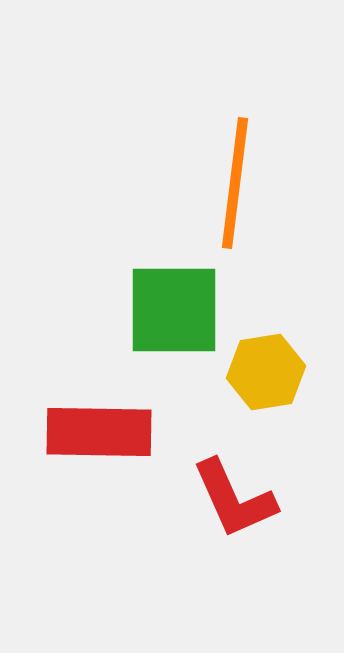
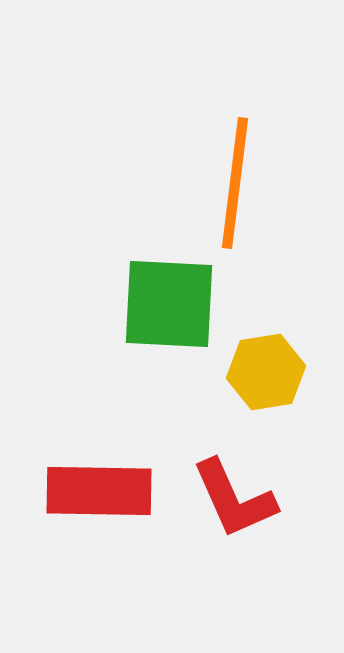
green square: moved 5 px left, 6 px up; rotated 3 degrees clockwise
red rectangle: moved 59 px down
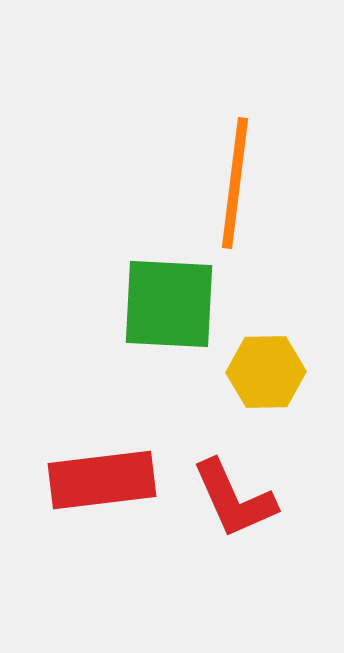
yellow hexagon: rotated 8 degrees clockwise
red rectangle: moved 3 px right, 11 px up; rotated 8 degrees counterclockwise
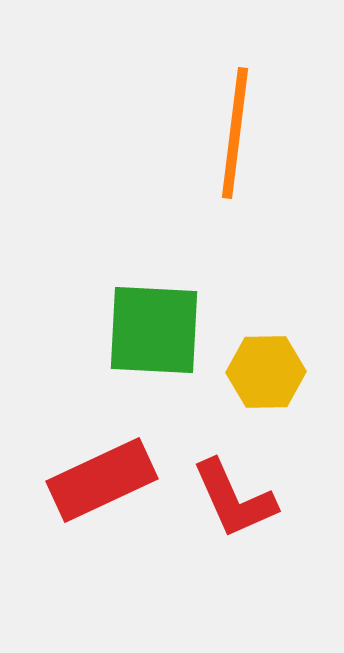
orange line: moved 50 px up
green square: moved 15 px left, 26 px down
red rectangle: rotated 18 degrees counterclockwise
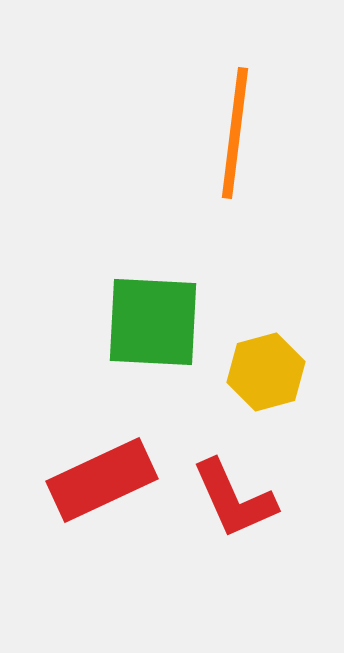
green square: moved 1 px left, 8 px up
yellow hexagon: rotated 14 degrees counterclockwise
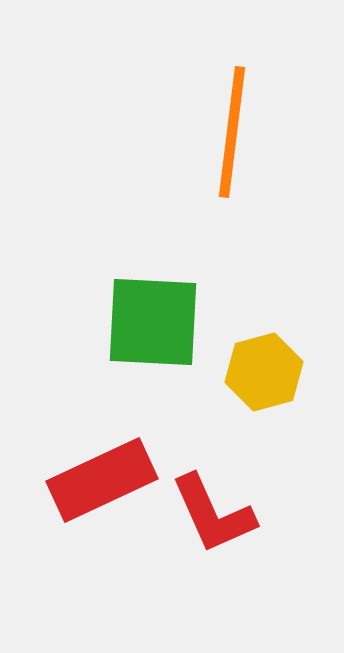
orange line: moved 3 px left, 1 px up
yellow hexagon: moved 2 px left
red L-shape: moved 21 px left, 15 px down
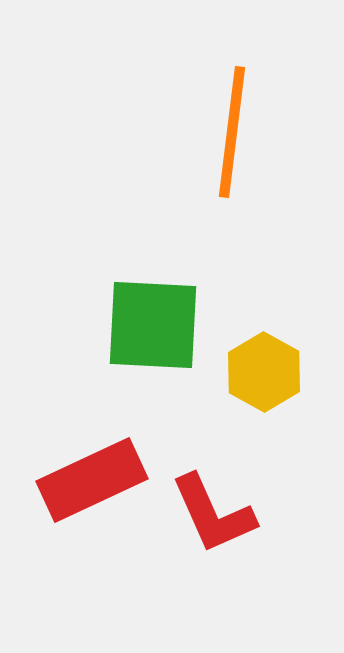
green square: moved 3 px down
yellow hexagon: rotated 16 degrees counterclockwise
red rectangle: moved 10 px left
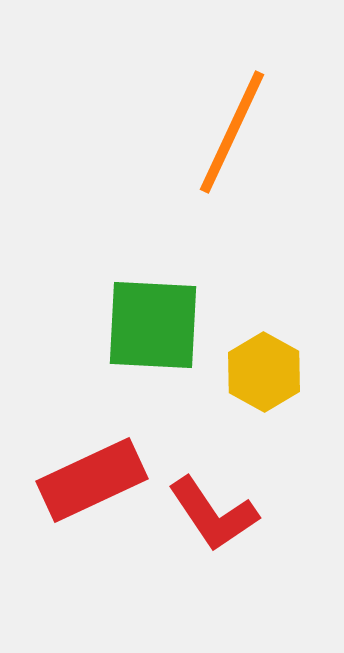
orange line: rotated 18 degrees clockwise
red L-shape: rotated 10 degrees counterclockwise
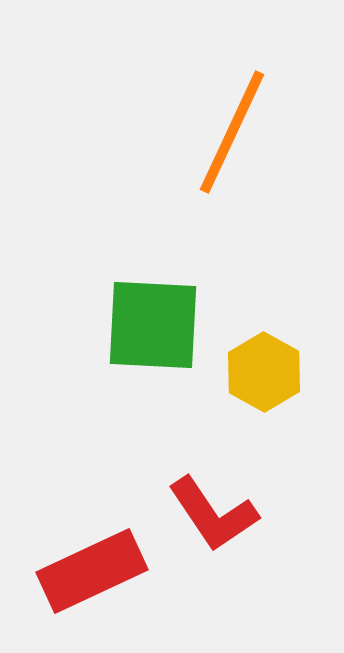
red rectangle: moved 91 px down
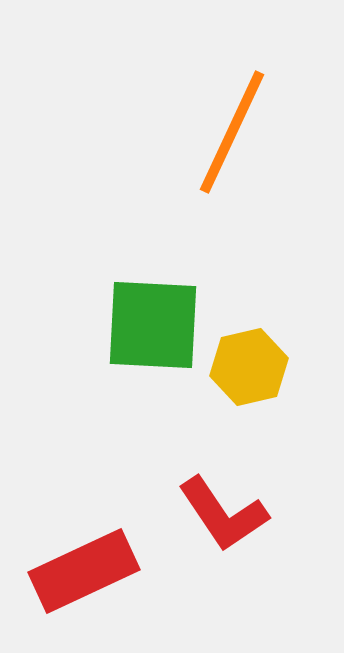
yellow hexagon: moved 15 px left, 5 px up; rotated 18 degrees clockwise
red L-shape: moved 10 px right
red rectangle: moved 8 px left
